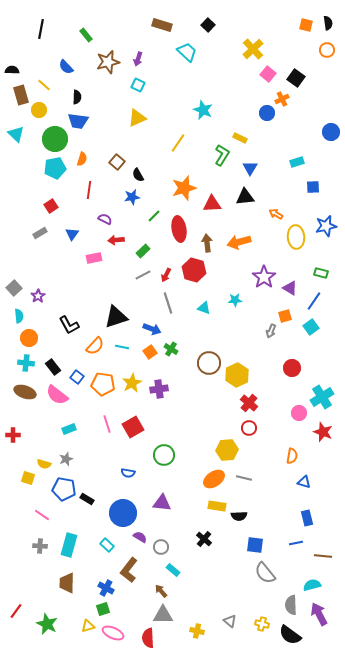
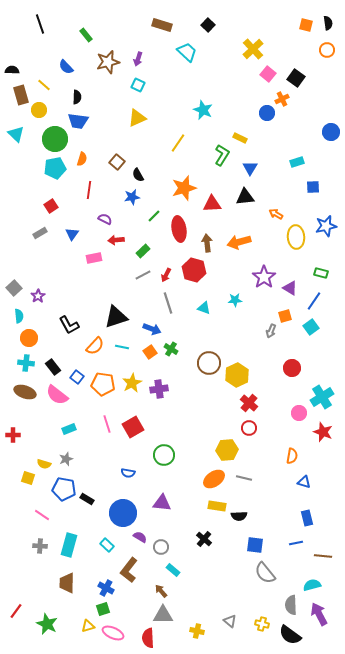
black line at (41, 29): moved 1 px left, 5 px up; rotated 30 degrees counterclockwise
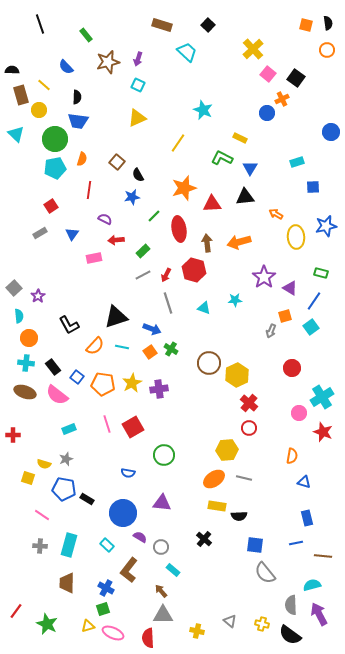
green L-shape at (222, 155): moved 3 px down; rotated 95 degrees counterclockwise
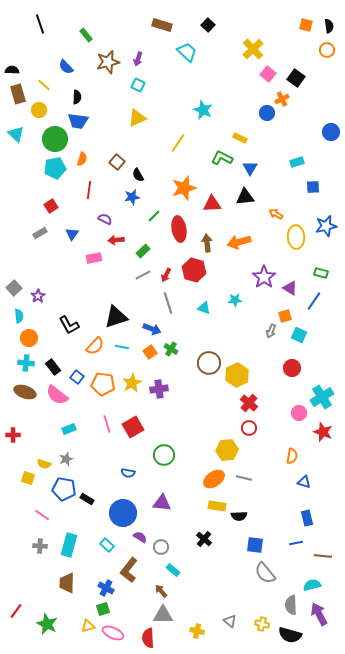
black semicircle at (328, 23): moved 1 px right, 3 px down
brown rectangle at (21, 95): moved 3 px left, 1 px up
cyan square at (311, 327): moved 12 px left, 8 px down; rotated 28 degrees counterclockwise
black semicircle at (290, 635): rotated 20 degrees counterclockwise
